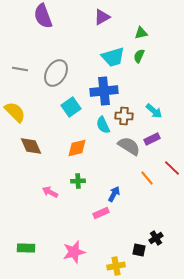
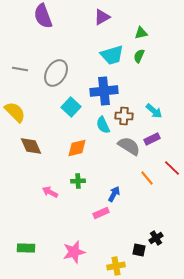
cyan trapezoid: moved 1 px left, 2 px up
cyan square: rotated 12 degrees counterclockwise
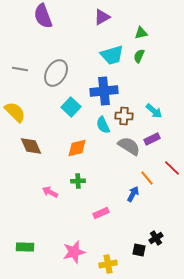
blue arrow: moved 19 px right
green rectangle: moved 1 px left, 1 px up
yellow cross: moved 8 px left, 2 px up
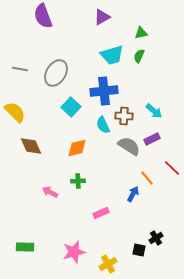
yellow cross: rotated 18 degrees counterclockwise
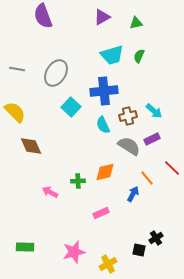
green triangle: moved 5 px left, 10 px up
gray line: moved 3 px left
brown cross: moved 4 px right; rotated 18 degrees counterclockwise
orange diamond: moved 28 px right, 24 px down
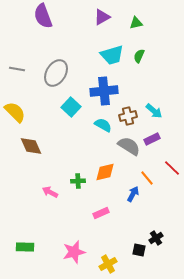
cyan semicircle: rotated 144 degrees clockwise
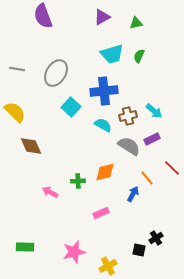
cyan trapezoid: moved 1 px up
yellow cross: moved 2 px down
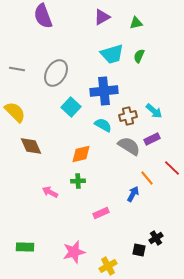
orange diamond: moved 24 px left, 18 px up
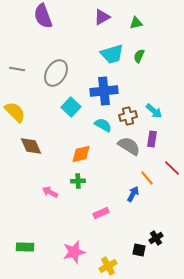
purple rectangle: rotated 56 degrees counterclockwise
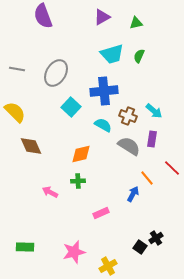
brown cross: rotated 36 degrees clockwise
black square: moved 1 px right, 3 px up; rotated 24 degrees clockwise
